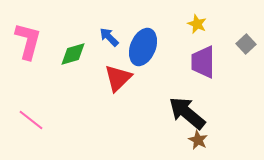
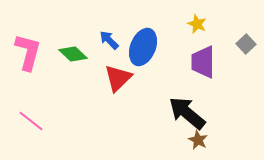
blue arrow: moved 3 px down
pink L-shape: moved 11 px down
green diamond: rotated 60 degrees clockwise
pink line: moved 1 px down
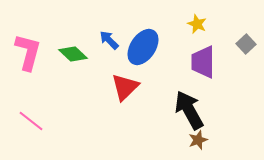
blue ellipse: rotated 12 degrees clockwise
red triangle: moved 7 px right, 9 px down
black arrow: moved 2 px right, 3 px up; rotated 21 degrees clockwise
brown star: rotated 24 degrees clockwise
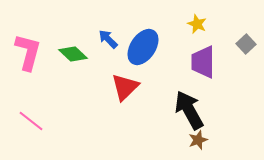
blue arrow: moved 1 px left, 1 px up
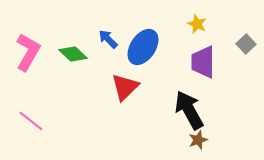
pink L-shape: rotated 15 degrees clockwise
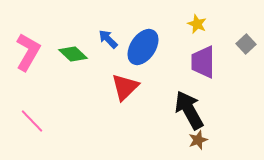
pink line: moved 1 px right; rotated 8 degrees clockwise
